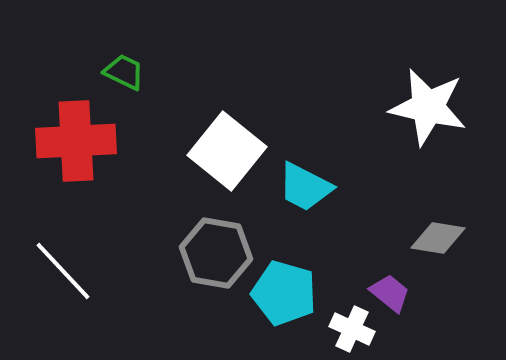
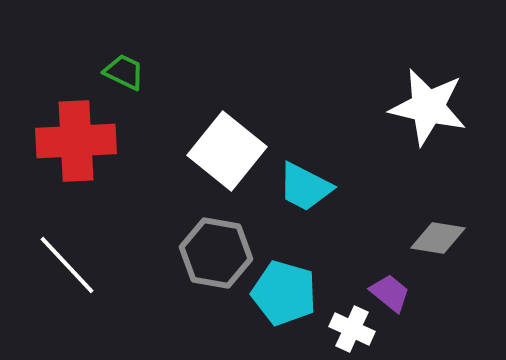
white line: moved 4 px right, 6 px up
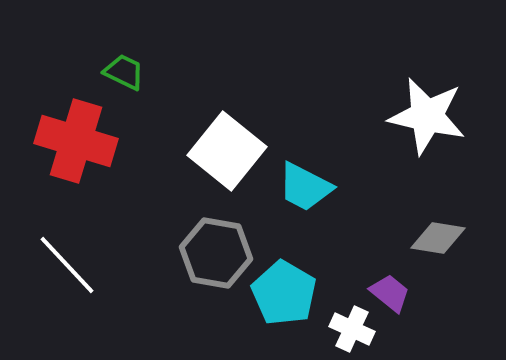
white star: moved 1 px left, 9 px down
red cross: rotated 20 degrees clockwise
cyan pentagon: rotated 14 degrees clockwise
